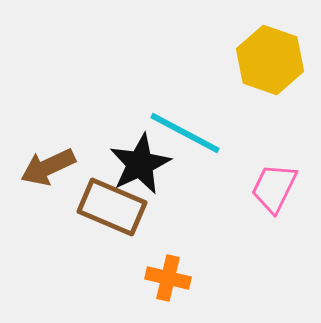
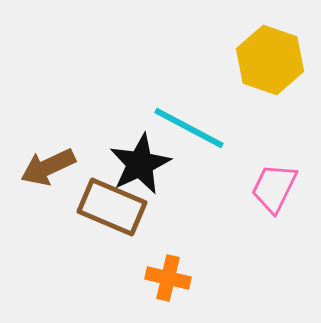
cyan line: moved 4 px right, 5 px up
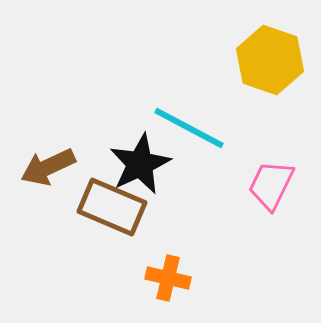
pink trapezoid: moved 3 px left, 3 px up
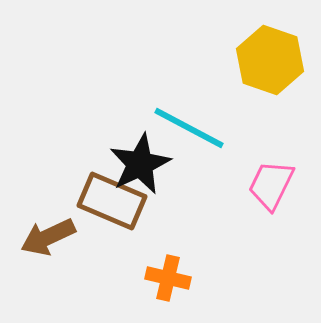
brown arrow: moved 70 px down
brown rectangle: moved 6 px up
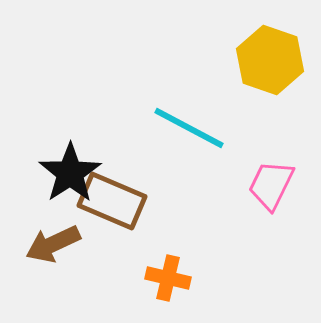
black star: moved 70 px left, 9 px down; rotated 8 degrees counterclockwise
brown arrow: moved 5 px right, 7 px down
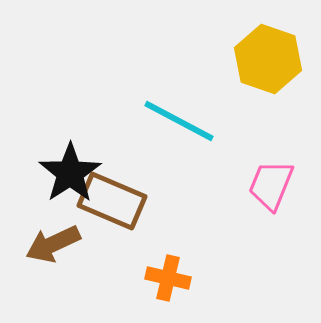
yellow hexagon: moved 2 px left, 1 px up
cyan line: moved 10 px left, 7 px up
pink trapezoid: rotated 4 degrees counterclockwise
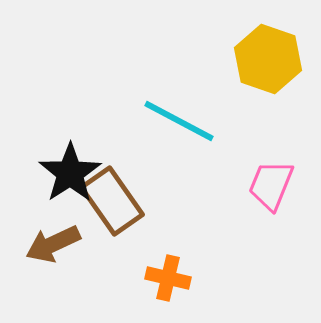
brown rectangle: rotated 32 degrees clockwise
